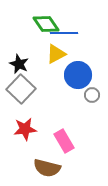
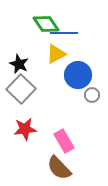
brown semicircle: moved 12 px right; rotated 32 degrees clockwise
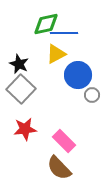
green diamond: rotated 68 degrees counterclockwise
pink rectangle: rotated 15 degrees counterclockwise
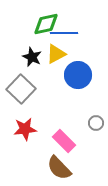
black star: moved 13 px right, 7 px up
gray circle: moved 4 px right, 28 px down
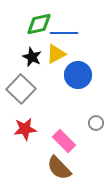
green diamond: moved 7 px left
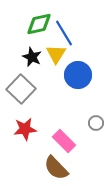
blue line: rotated 60 degrees clockwise
yellow triangle: rotated 30 degrees counterclockwise
brown semicircle: moved 3 px left
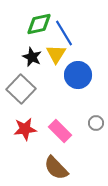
pink rectangle: moved 4 px left, 10 px up
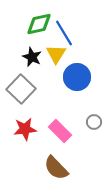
blue circle: moved 1 px left, 2 px down
gray circle: moved 2 px left, 1 px up
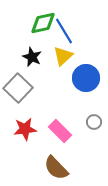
green diamond: moved 4 px right, 1 px up
blue line: moved 2 px up
yellow triangle: moved 7 px right, 2 px down; rotated 15 degrees clockwise
blue circle: moved 9 px right, 1 px down
gray square: moved 3 px left, 1 px up
